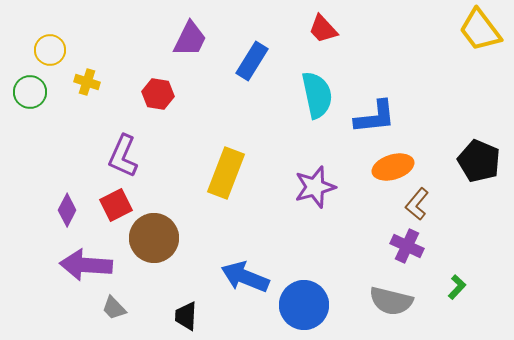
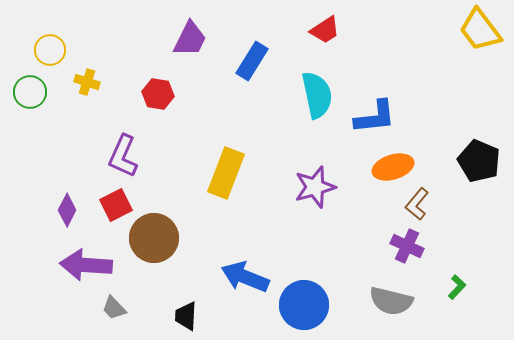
red trapezoid: moved 2 px right, 1 px down; rotated 80 degrees counterclockwise
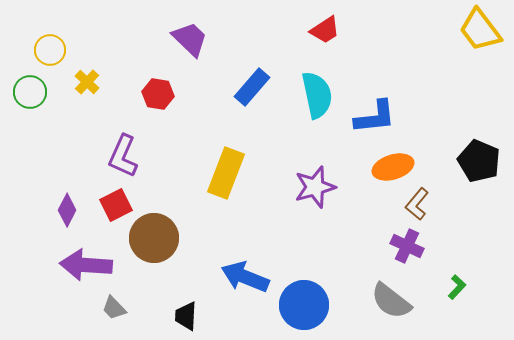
purple trapezoid: rotated 72 degrees counterclockwise
blue rectangle: moved 26 px down; rotated 9 degrees clockwise
yellow cross: rotated 25 degrees clockwise
gray semicircle: rotated 24 degrees clockwise
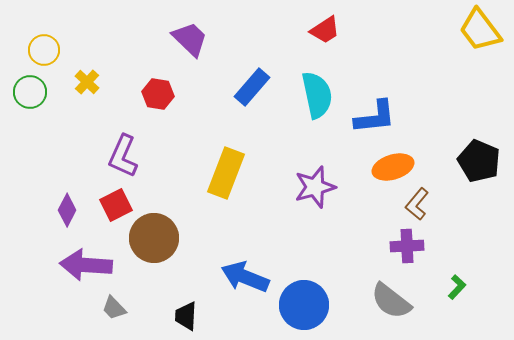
yellow circle: moved 6 px left
purple cross: rotated 28 degrees counterclockwise
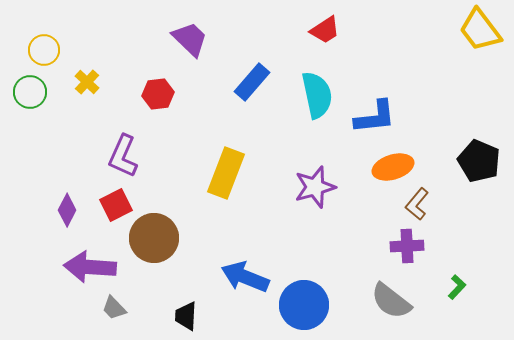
blue rectangle: moved 5 px up
red hexagon: rotated 16 degrees counterclockwise
purple arrow: moved 4 px right, 2 px down
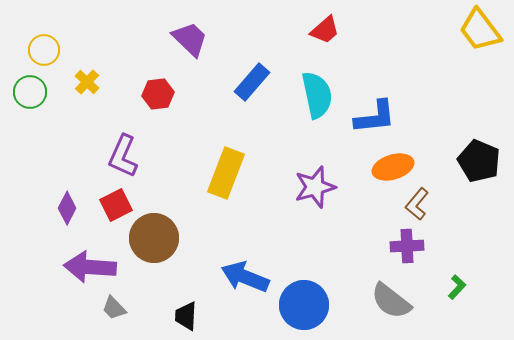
red trapezoid: rotated 8 degrees counterclockwise
purple diamond: moved 2 px up
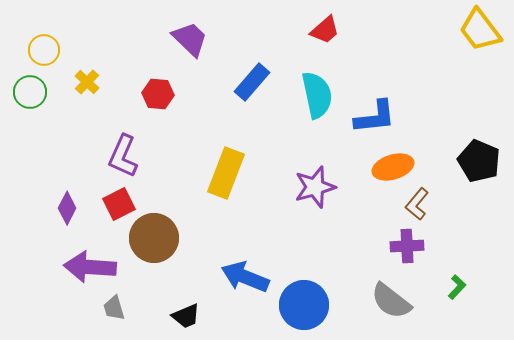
red hexagon: rotated 12 degrees clockwise
red square: moved 3 px right, 1 px up
gray trapezoid: rotated 28 degrees clockwise
black trapezoid: rotated 116 degrees counterclockwise
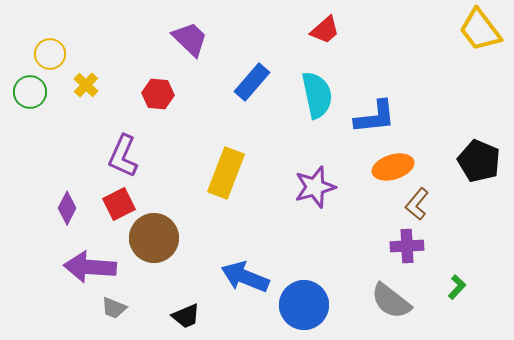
yellow circle: moved 6 px right, 4 px down
yellow cross: moved 1 px left, 3 px down
gray trapezoid: rotated 52 degrees counterclockwise
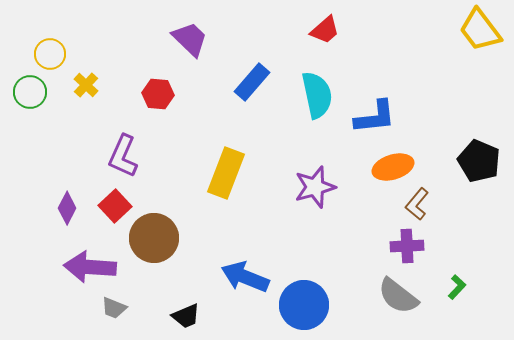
red square: moved 4 px left, 2 px down; rotated 16 degrees counterclockwise
gray semicircle: moved 7 px right, 5 px up
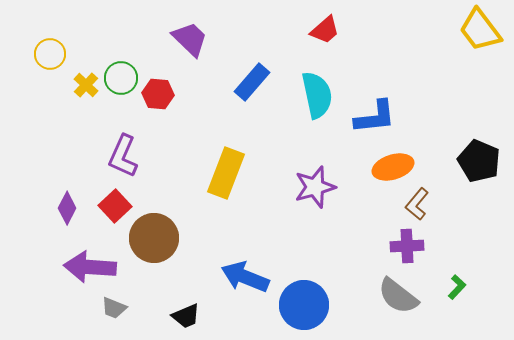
green circle: moved 91 px right, 14 px up
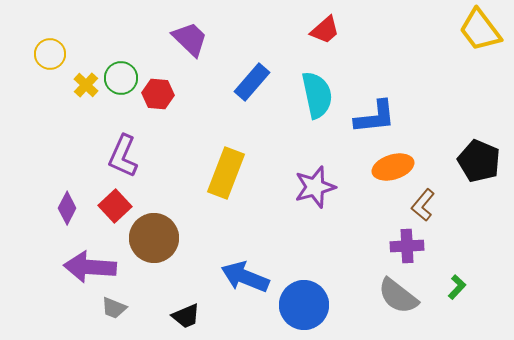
brown L-shape: moved 6 px right, 1 px down
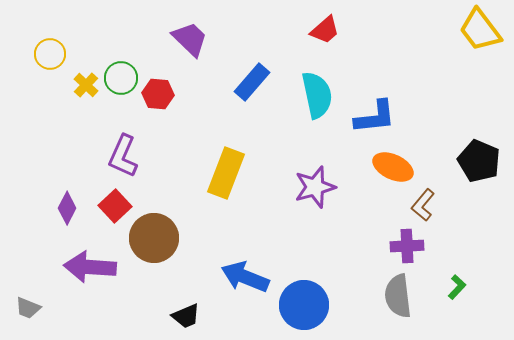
orange ellipse: rotated 42 degrees clockwise
gray semicircle: rotated 45 degrees clockwise
gray trapezoid: moved 86 px left
